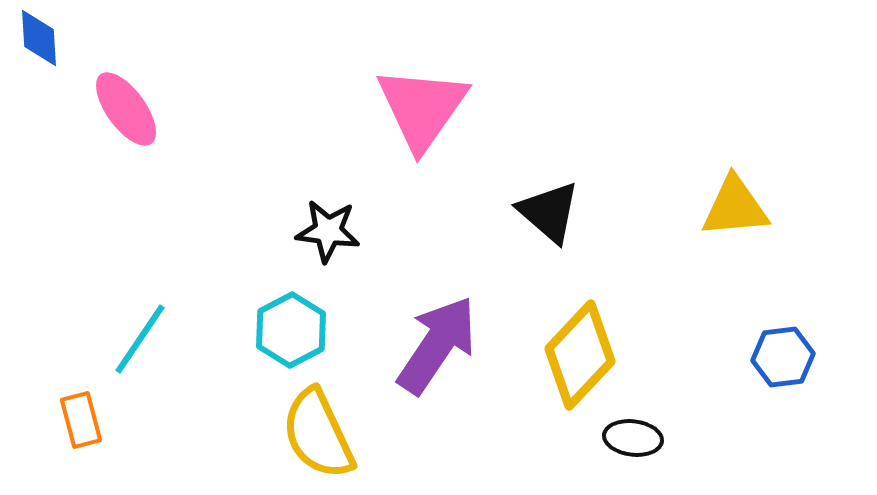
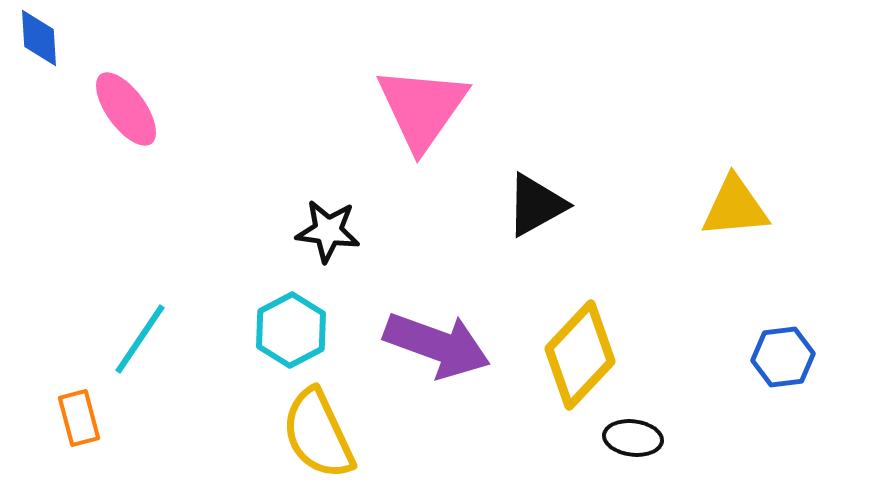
black triangle: moved 13 px left, 7 px up; rotated 50 degrees clockwise
purple arrow: rotated 76 degrees clockwise
orange rectangle: moved 2 px left, 2 px up
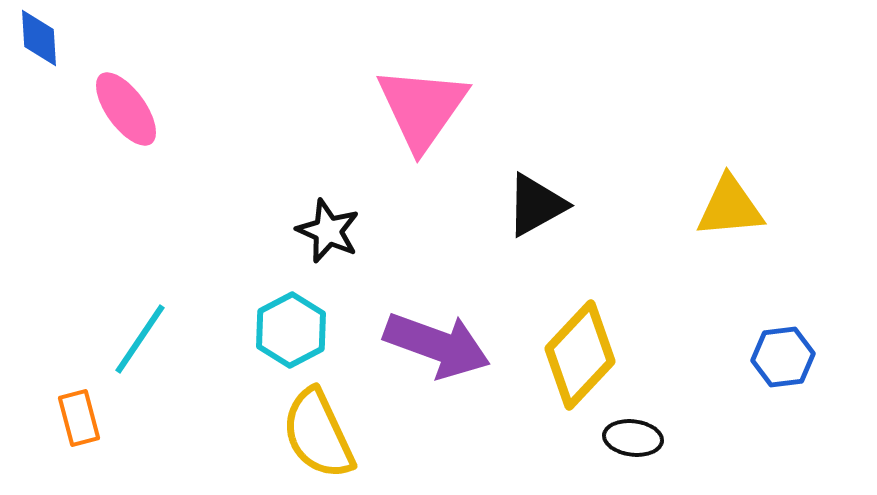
yellow triangle: moved 5 px left
black star: rotated 16 degrees clockwise
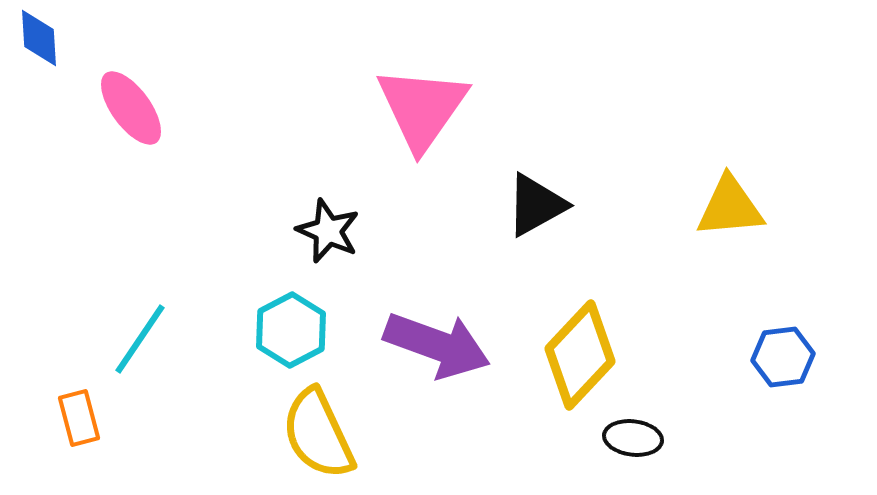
pink ellipse: moved 5 px right, 1 px up
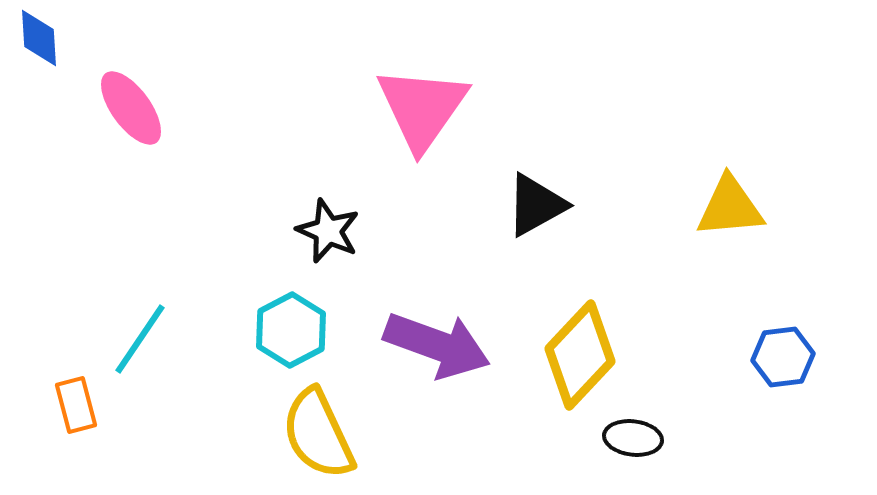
orange rectangle: moved 3 px left, 13 px up
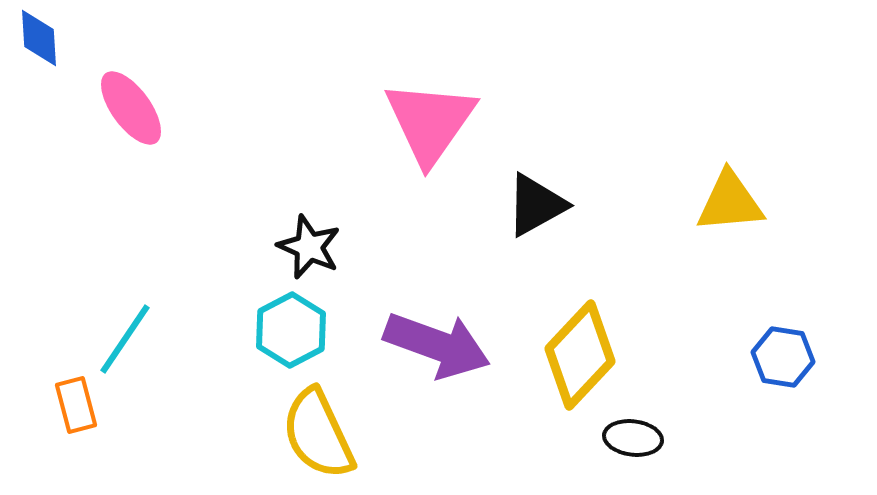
pink triangle: moved 8 px right, 14 px down
yellow triangle: moved 5 px up
black star: moved 19 px left, 16 px down
cyan line: moved 15 px left
blue hexagon: rotated 16 degrees clockwise
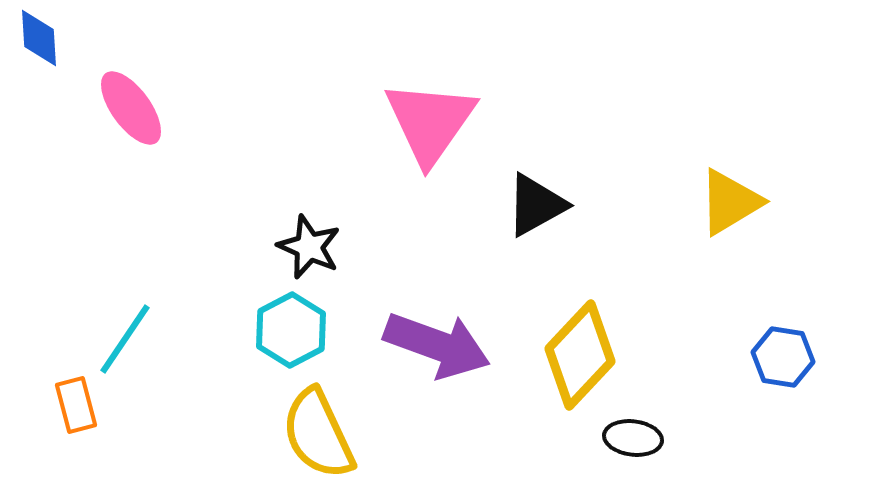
yellow triangle: rotated 26 degrees counterclockwise
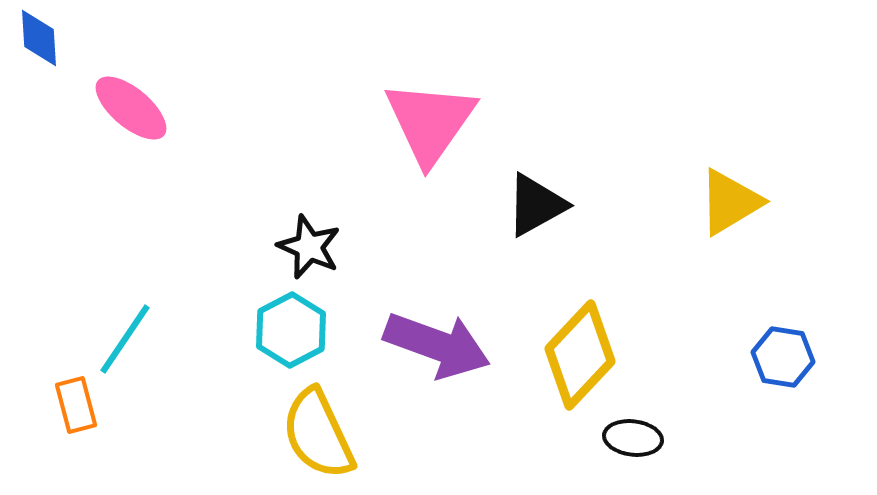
pink ellipse: rotated 14 degrees counterclockwise
